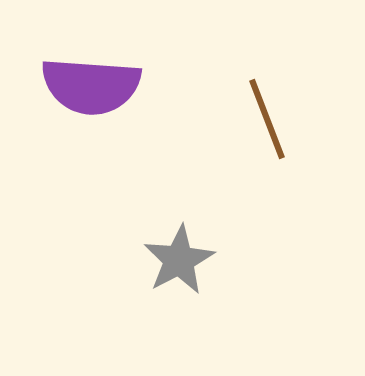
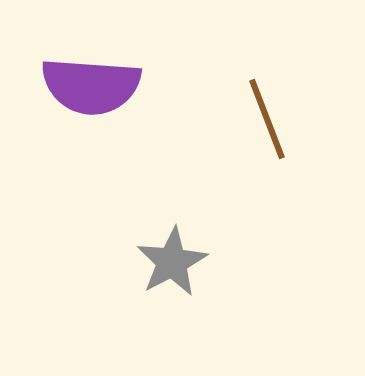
gray star: moved 7 px left, 2 px down
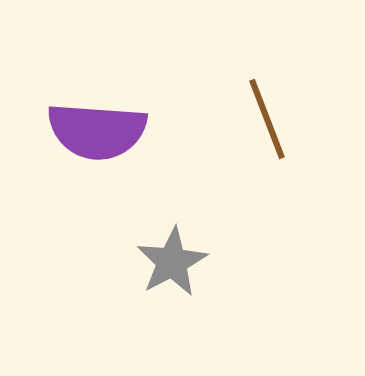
purple semicircle: moved 6 px right, 45 px down
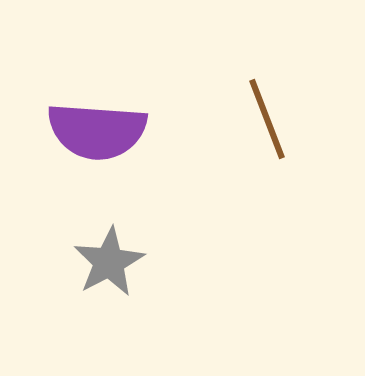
gray star: moved 63 px left
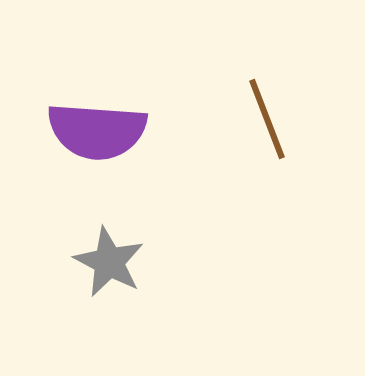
gray star: rotated 16 degrees counterclockwise
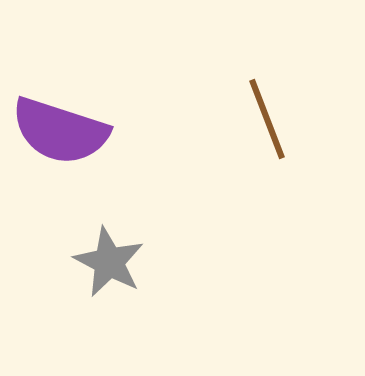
purple semicircle: moved 37 px left; rotated 14 degrees clockwise
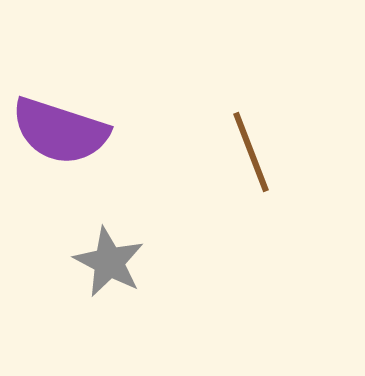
brown line: moved 16 px left, 33 px down
